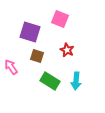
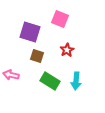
red star: rotated 16 degrees clockwise
pink arrow: moved 8 px down; rotated 42 degrees counterclockwise
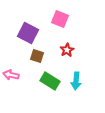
purple square: moved 2 px left, 1 px down; rotated 10 degrees clockwise
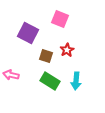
brown square: moved 9 px right
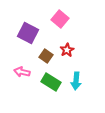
pink square: rotated 18 degrees clockwise
brown square: rotated 16 degrees clockwise
pink arrow: moved 11 px right, 3 px up
green rectangle: moved 1 px right, 1 px down
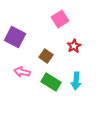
pink square: rotated 18 degrees clockwise
purple square: moved 13 px left, 4 px down
red star: moved 7 px right, 4 px up
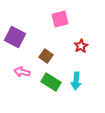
pink square: rotated 18 degrees clockwise
red star: moved 7 px right
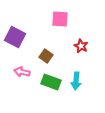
pink square: rotated 18 degrees clockwise
red star: rotated 16 degrees counterclockwise
green rectangle: rotated 12 degrees counterclockwise
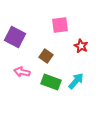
pink square: moved 6 px down; rotated 12 degrees counterclockwise
cyan arrow: rotated 144 degrees counterclockwise
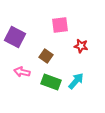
red star: rotated 16 degrees counterclockwise
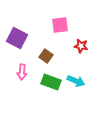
purple square: moved 2 px right, 1 px down
pink arrow: rotated 98 degrees counterclockwise
cyan arrow: rotated 72 degrees clockwise
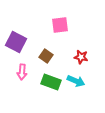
purple square: moved 1 px left, 4 px down
red star: moved 11 px down
